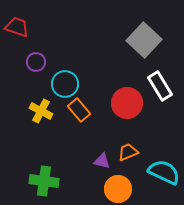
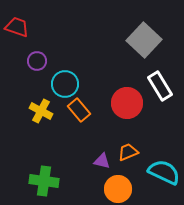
purple circle: moved 1 px right, 1 px up
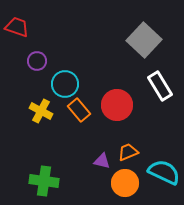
red circle: moved 10 px left, 2 px down
orange circle: moved 7 px right, 6 px up
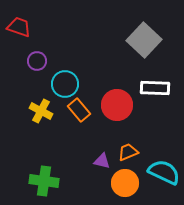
red trapezoid: moved 2 px right
white rectangle: moved 5 px left, 2 px down; rotated 56 degrees counterclockwise
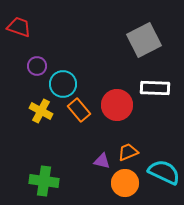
gray square: rotated 20 degrees clockwise
purple circle: moved 5 px down
cyan circle: moved 2 px left
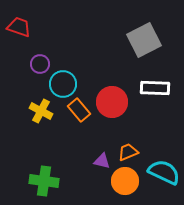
purple circle: moved 3 px right, 2 px up
red circle: moved 5 px left, 3 px up
orange circle: moved 2 px up
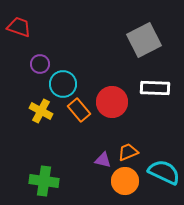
purple triangle: moved 1 px right, 1 px up
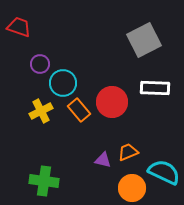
cyan circle: moved 1 px up
yellow cross: rotated 35 degrees clockwise
orange circle: moved 7 px right, 7 px down
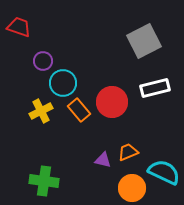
gray square: moved 1 px down
purple circle: moved 3 px right, 3 px up
white rectangle: rotated 16 degrees counterclockwise
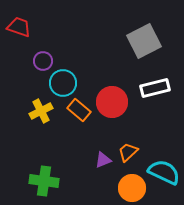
orange rectangle: rotated 10 degrees counterclockwise
orange trapezoid: rotated 20 degrees counterclockwise
purple triangle: rotated 36 degrees counterclockwise
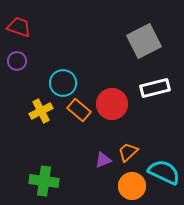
purple circle: moved 26 px left
red circle: moved 2 px down
orange circle: moved 2 px up
